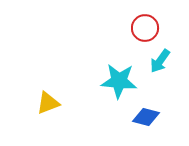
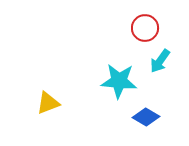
blue diamond: rotated 16 degrees clockwise
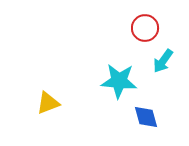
cyan arrow: moved 3 px right
blue diamond: rotated 44 degrees clockwise
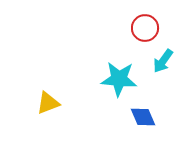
cyan star: moved 2 px up
blue diamond: moved 3 px left; rotated 8 degrees counterclockwise
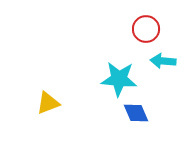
red circle: moved 1 px right, 1 px down
cyan arrow: rotated 60 degrees clockwise
blue diamond: moved 7 px left, 4 px up
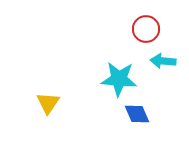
yellow triangle: rotated 35 degrees counterclockwise
blue diamond: moved 1 px right, 1 px down
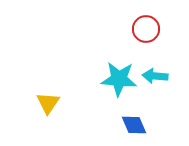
cyan arrow: moved 8 px left, 15 px down
blue diamond: moved 3 px left, 11 px down
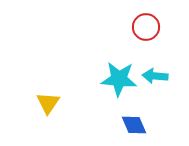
red circle: moved 2 px up
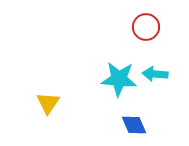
cyan arrow: moved 2 px up
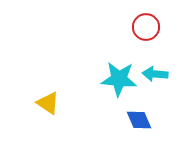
yellow triangle: rotated 30 degrees counterclockwise
blue diamond: moved 5 px right, 5 px up
